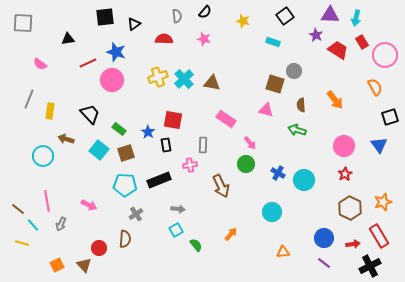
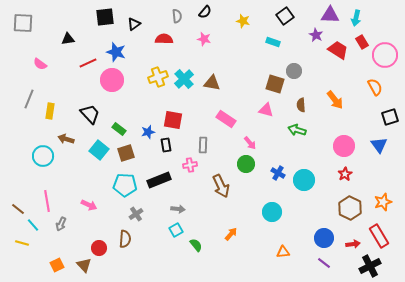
blue star at (148, 132): rotated 24 degrees clockwise
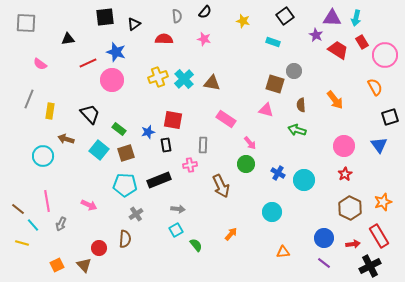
purple triangle at (330, 15): moved 2 px right, 3 px down
gray square at (23, 23): moved 3 px right
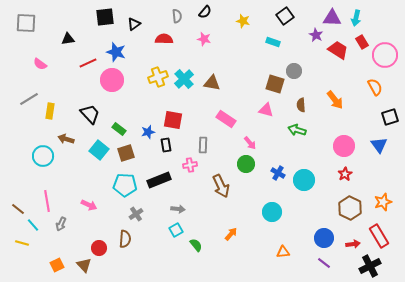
gray line at (29, 99): rotated 36 degrees clockwise
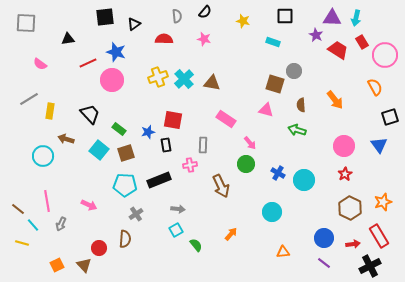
black square at (285, 16): rotated 36 degrees clockwise
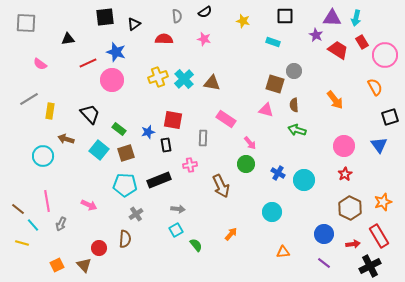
black semicircle at (205, 12): rotated 16 degrees clockwise
brown semicircle at (301, 105): moved 7 px left
gray rectangle at (203, 145): moved 7 px up
blue circle at (324, 238): moved 4 px up
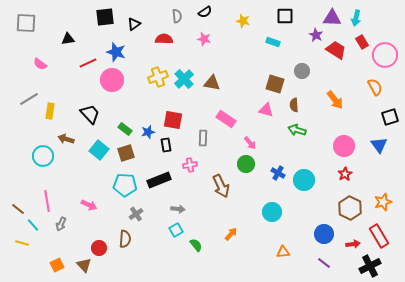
red trapezoid at (338, 50): moved 2 px left
gray circle at (294, 71): moved 8 px right
green rectangle at (119, 129): moved 6 px right
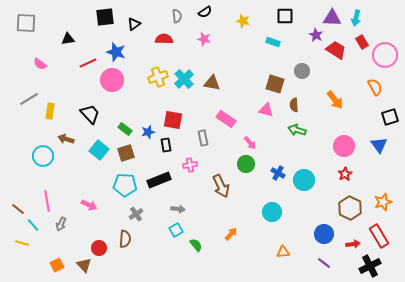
gray rectangle at (203, 138): rotated 14 degrees counterclockwise
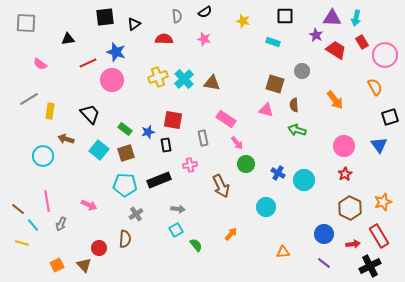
pink arrow at (250, 143): moved 13 px left
cyan circle at (272, 212): moved 6 px left, 5 px up
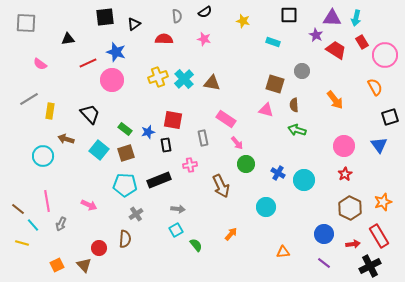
black square at (285, 16): moved 4 px right, 1 px up
